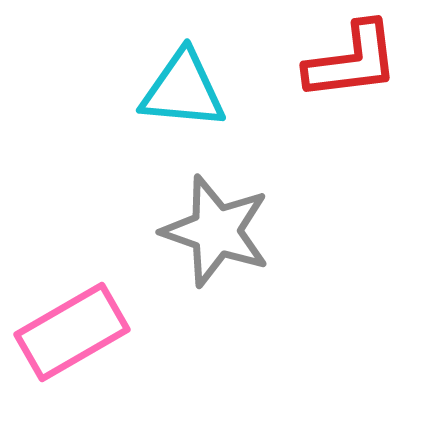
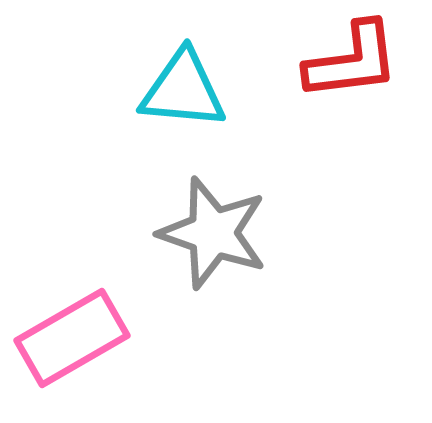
gray star: moved 3 px left, 2 px down
pink rectangle: moved 6 px down
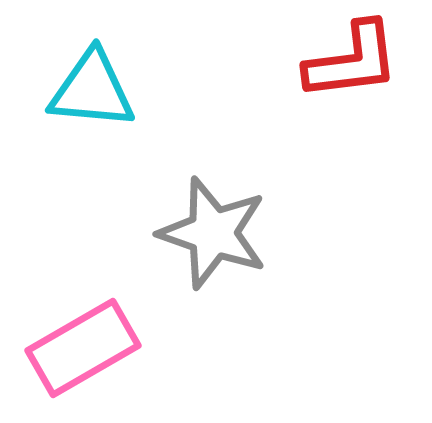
cyan triangle: moved 91 px left
pink rectangle: moved 11 px right, 10 px down
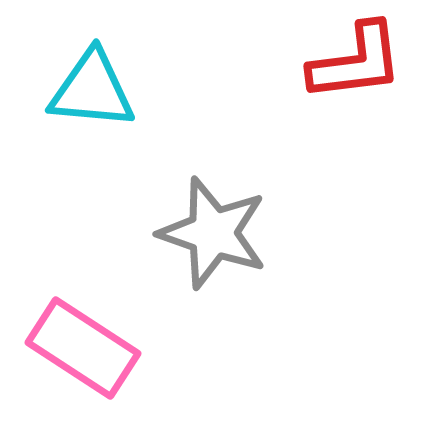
red L-shape: moved 4 px right, 1 px down
pink rectangle: rotated 63 degrees clockwise
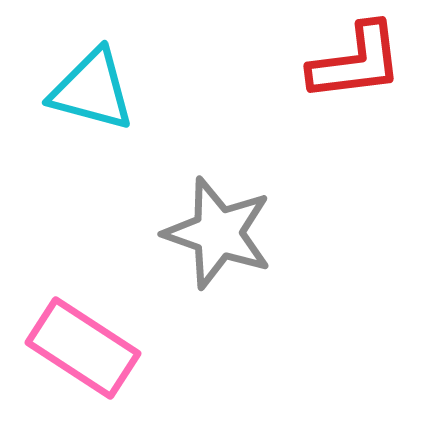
cyan triangle: rotated 10 degrees clockwise
gray star: moved 5 px right
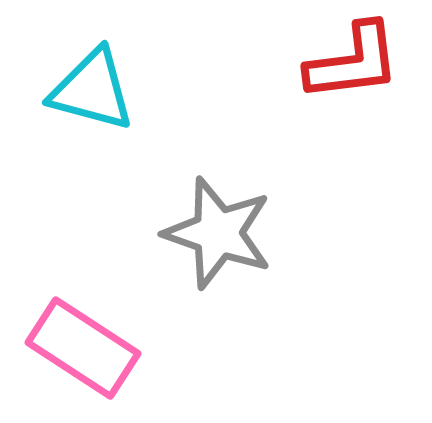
red L-shape: moved 3 px left
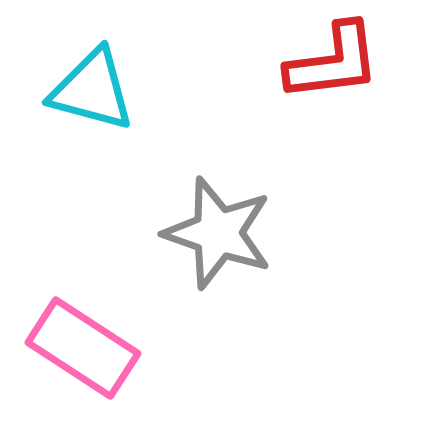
red L-shape: moved 20 px left
